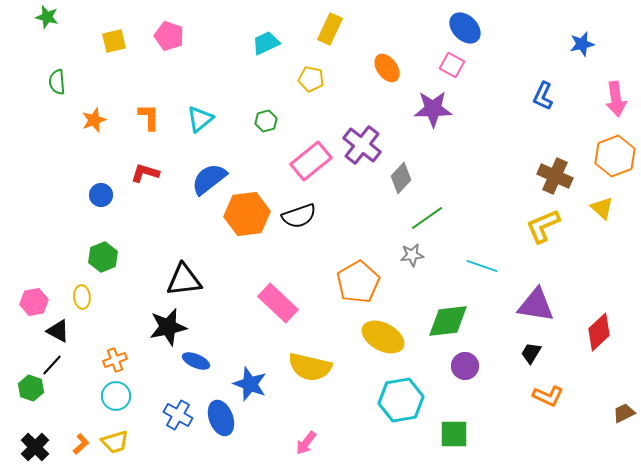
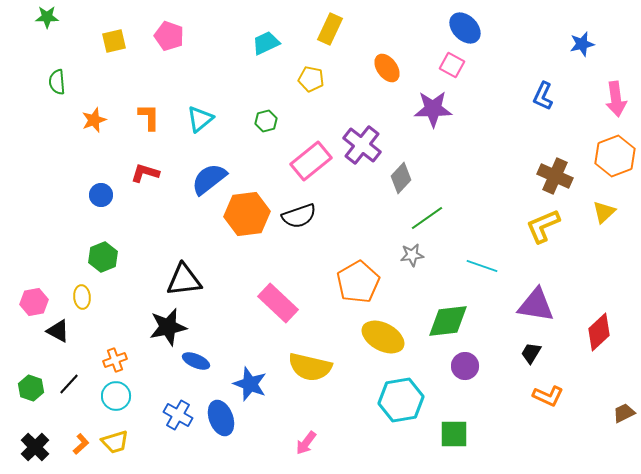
green star at (47, 17): rotated 15 degrees counterclockwise
yellow triangle at (602, 208): moved 2 px right, 4 px down; rotated 35 degrees clockwise
black line at (52, 365): moved 17 px right, 19 px down
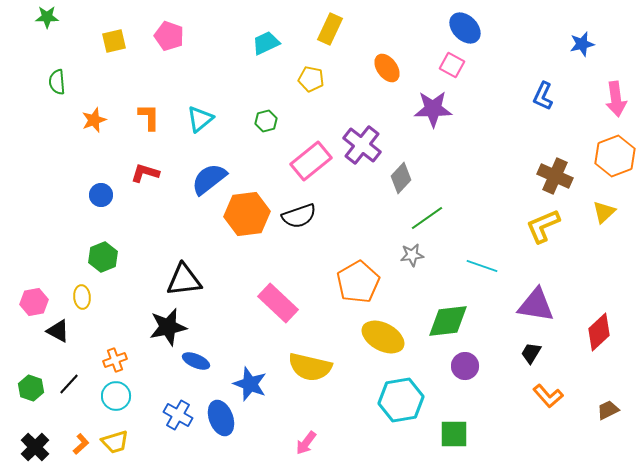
orange L-shape at (548, 396): rotated 24 degrees clockwise
brown trapezoid at (624, 413): moved 16 px left, 3 px up
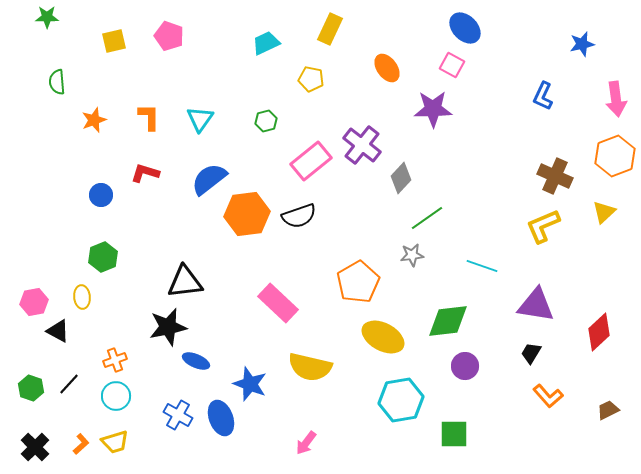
cyan triangle at (200, 119): rotated 16 degrees counterclockwise
black triangle at (184, 280): moved 1 px right, 2 px down
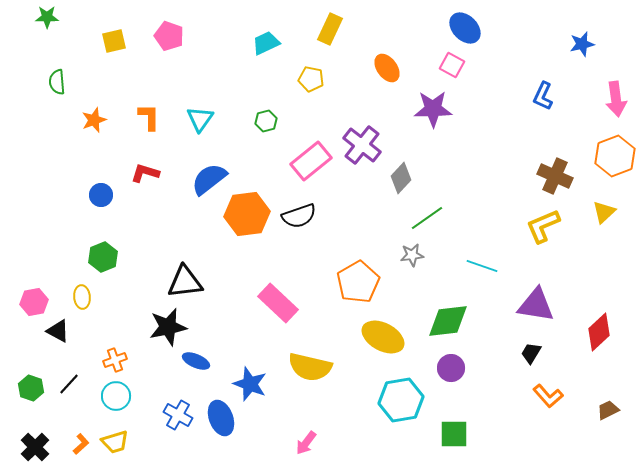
purple circle at (465, 366): moved 14 px left, 2 px down
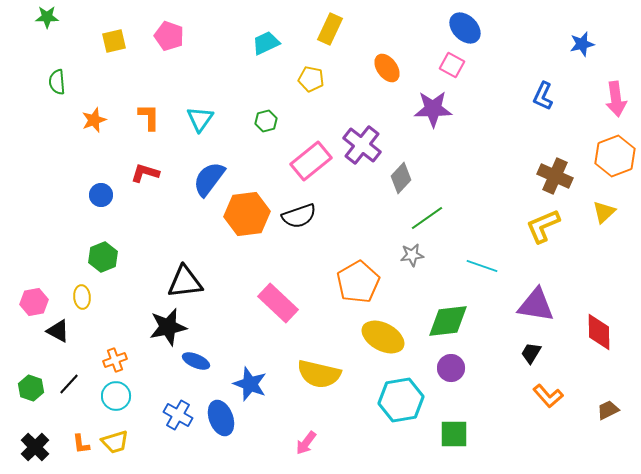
blue semicircle at (209, 179): rotated 15 degrees counterclockwise
red diamond at (599, 332): rotated 48 degrees counterclockwise
yellow semicircle at (310, 367): moved 9 px right, 7 px down
orange L-shape at (81, 444): rotated 125 degrees clockwise
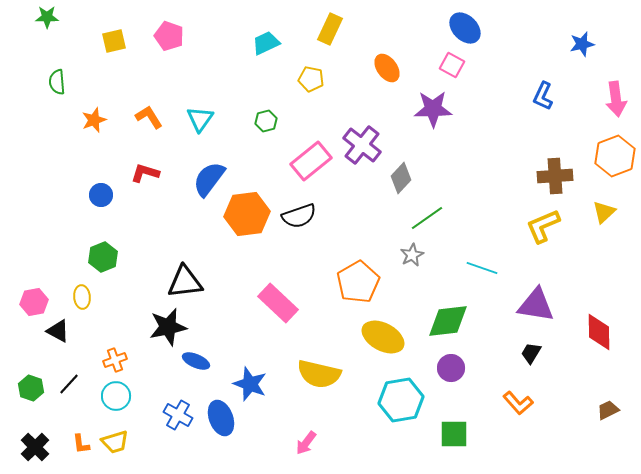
orange L-shape at (149, 117): rotated 32 degrees counterclockwise
brown cross at (555, 176): rotated 28 degrees counterclockwise
gray star at (412, 255): rotated 20 degrees counterclockwise
cyan line at (482, 266): moved 2 px down
orange L-shape at (548, 396): moved 30 px left, 7 px down
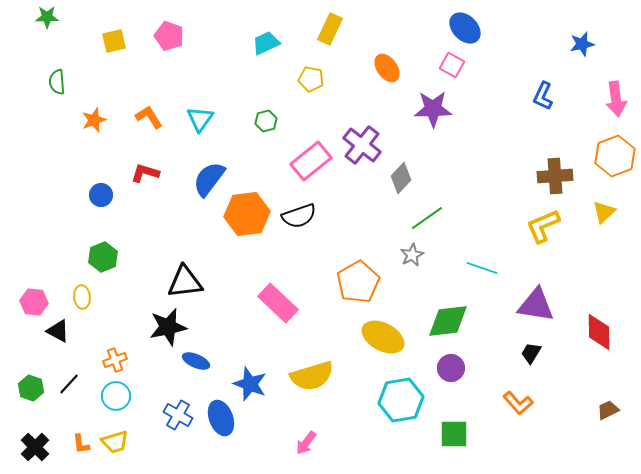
pink hexagon at (34, 302): rotated 16 degrees clockwise
yellow semicircle at (319, 374): moved 7 px left, 2 px down; rotated 30 degrees counterclockwise
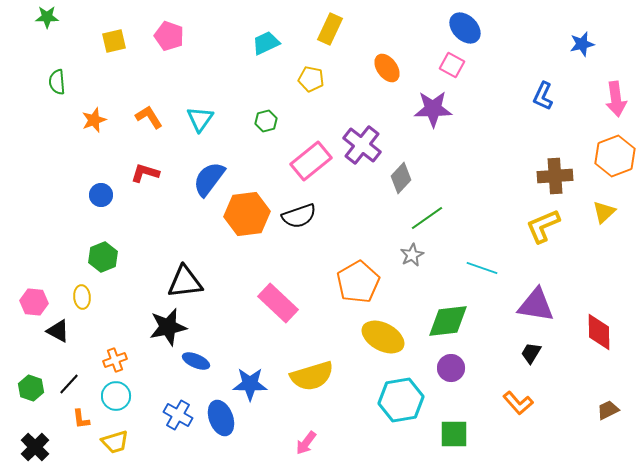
blue star at (250, 384): rotated 20 degrees counterclockwise
orange L-shape at (81, 444): moved 25 px up
